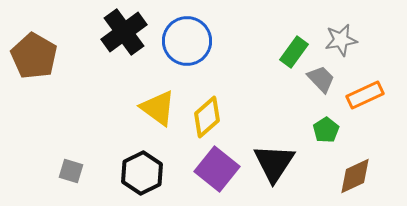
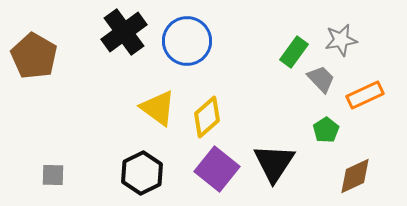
gray square: moved 18 px left, 4 px down; rotated 15 degrees counterclockwise
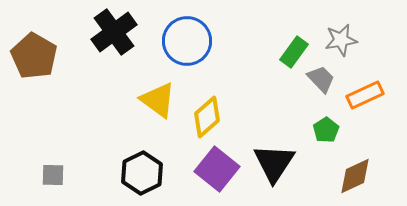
black cross: moved 10 px left
yellow triangle: moved 8 px up
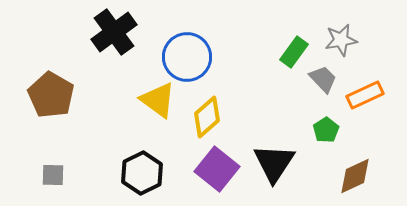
blue circle: moved 16 px down
brown pentagon: moved 17 px right, 39 px down
gray trapezoid: moved 2 px right
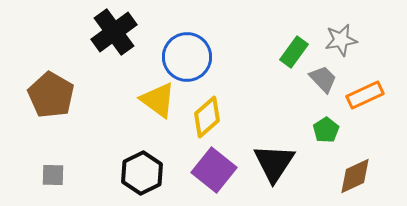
purple square: moved 3 px left, 1 px down
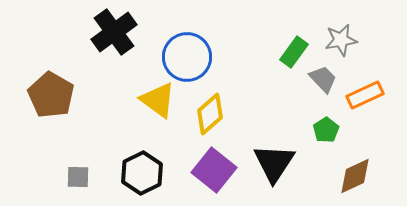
yellow diamond: moved 3 px right, 3 px up
gray square: moved 25 px right, 2 px down
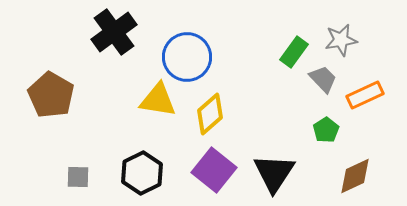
yellow triangle: rotated 27 degrees counterclockwise
black triangle: moved 10 px down
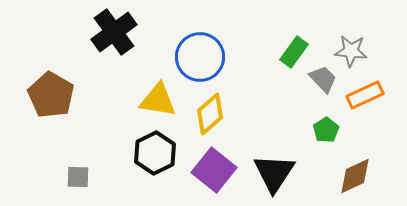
gray star: moved 10 px right, 11 px down; rotated 16 degrees clockwise
blue circle: moved 13 px right
black hexagon: moved 13 px right, 20 px up
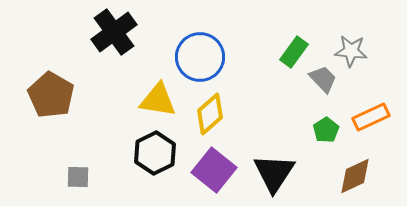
orange rectangle: moved 6 px right, 22 px down
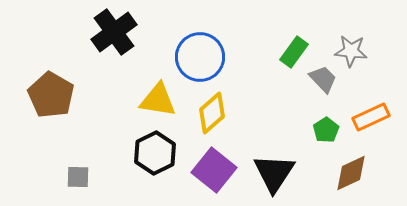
yellow diamond: moved 2 px right, 1 px up
brown diamond: moved 4 px left, 3 px up
